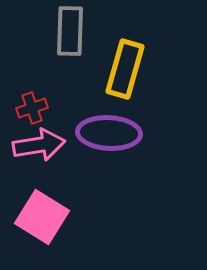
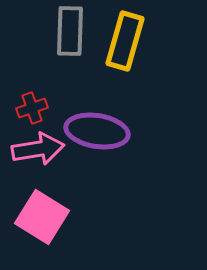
yellow rectangle: moved 28 px up
purple ellipse: moved 12 px left, 2 px up; rotated 6 degrees clockwise
pink arrow: moved 1 px left, 4 px down
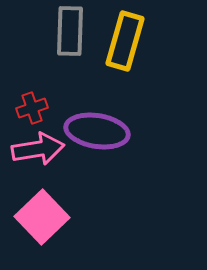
pink square: rotated 14 degrees clockwise
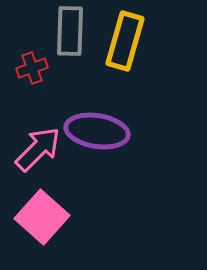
red cross: moved 40 px up
pink arrow: rotated 36 degrees counterclockwise
pink square: rotated 4 degrees counterclockwise
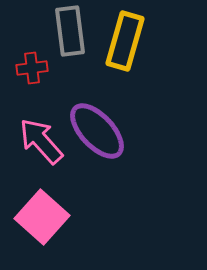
gray rectangle: rotated 9 degrees counterclockwise
red cross: rotated 12 degrees clockwise
purple ellipse: rotated 38 degrees clockwise
pink arrow: moved 3 px right, 8 px up; rotated 87 degrees counterclockwise
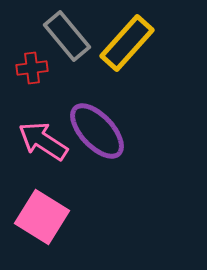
gray rectangle: moved 3 px left, 5 px down; rotated 33 degrees counterclockwise
yellow rectangle: moved 2 px right, 2 px down; rotated 26 degrees clockwise
pink arrow: moved 2 px right; rotated 15 degrees counterclockwise
pink square: rotated 10 degrees counterclockwise
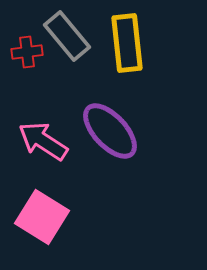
yellow rectangle: rotated 48 degrees counterclockwise
red cross: moved 5 px left, 16 px up
purple ellipse: moved 13 px right
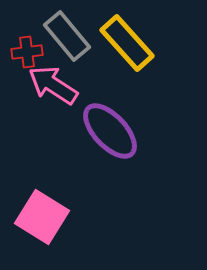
yellow rectangle: rotated 36 degrees counterclockwise
pink arrow: moved 10 px right, 56 px up
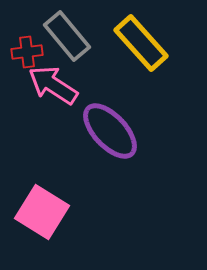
yellow rectangle: moved 14 px right
pink square: moved 5 px up
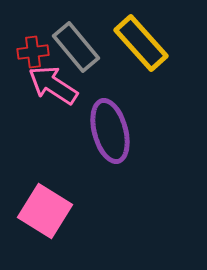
gray rectangle: moved 9 px right, 11 px down
red cross: moved 6 px right
purple ellipse: rotated 28 degrees clockwise
pink square: moved 3 px right, 1 px up
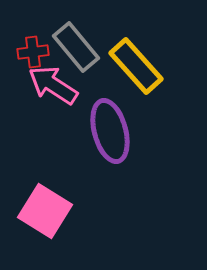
yellow rectangle: moved 5 px left, 23 px down
